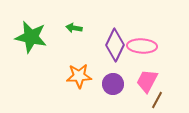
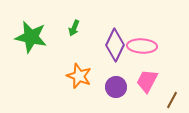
green arrow: rotated 77 degrees counterclockwise
orange star: rotated 25 degrees clockwise
purple circle: moved 3 px right, 3 px down
brown line: moved 15 px right
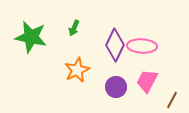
orange star: moved 2 px left, 6 px up; rotated 25 degrees clockwise
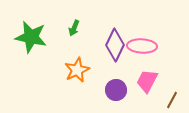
purple circle: moved 3 px down
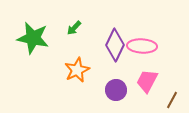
green arrow: rotated 21 degrees clockwise
green star: moved 2 px right, 1 px down
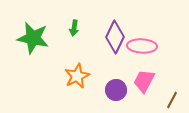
green arrow: rotated 35 degrees counterclockwise
purple diamond: moved 8 px up
orange star: moved 6 px down
pink trapezoid: moved 3 px left
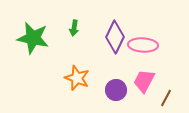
pink ellipse: moved 1 px right, 1 px up
orange star: moved 2 px down; rotated 25 degrees counterclockwise
brown line: moved 6 px left, 2 px up
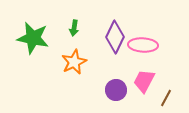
orange star: moved 3 px left, 16 px up; rotated 25 degrees clockwise
